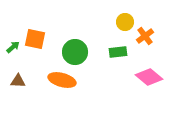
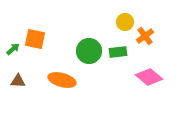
green arrow: moved 2 px down
green circle: moved 14 px right, 1 px up
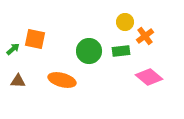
green rectangle: moved 3 px right, 1 px up
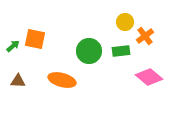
green arrow: moved 3 px up
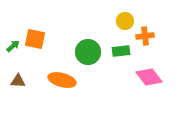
yellow circle: moved 1 px up
orange cross: rotated 30 degrees clockwise
green circle: moved 1 px left, 1 px down
pink diamond: rotated 12 degrees clockwise
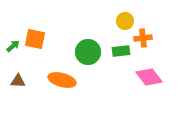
orange cross: moved 2 px left, 2 px down
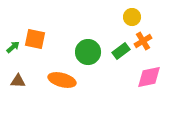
yellow circle: moved 7 px right, 4 px up
orange cross: moved 3 px down; rotated 24 degrees counterclockwise
green arrow: moved 1 px down
green rectangle: rotated 30 degrees counterclockwise
pink diamond: rotated 64 degrees counterclockwise
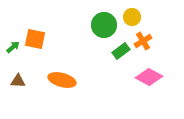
green circle: moved 16 px right, 27 px up
pink diamond: rotated 40 degrees clockwise
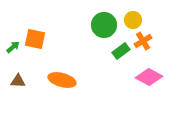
yellow circle: moved 1 px right, 3 px down
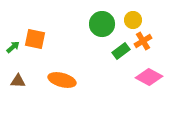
green circle: moved 2 px left, 1 px up
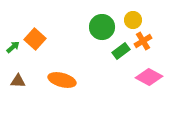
green circle: moved 3 px down
orange square: rotated 30 degrees clockwise
